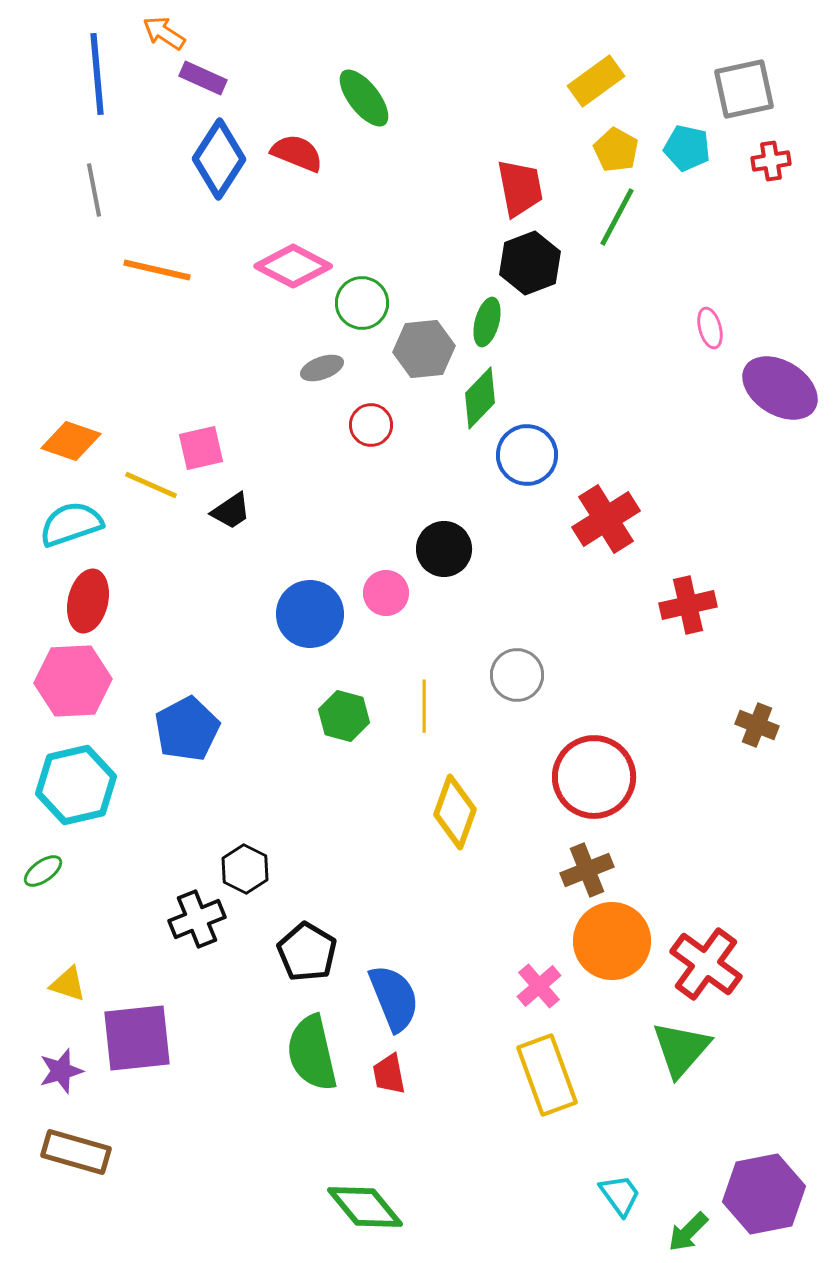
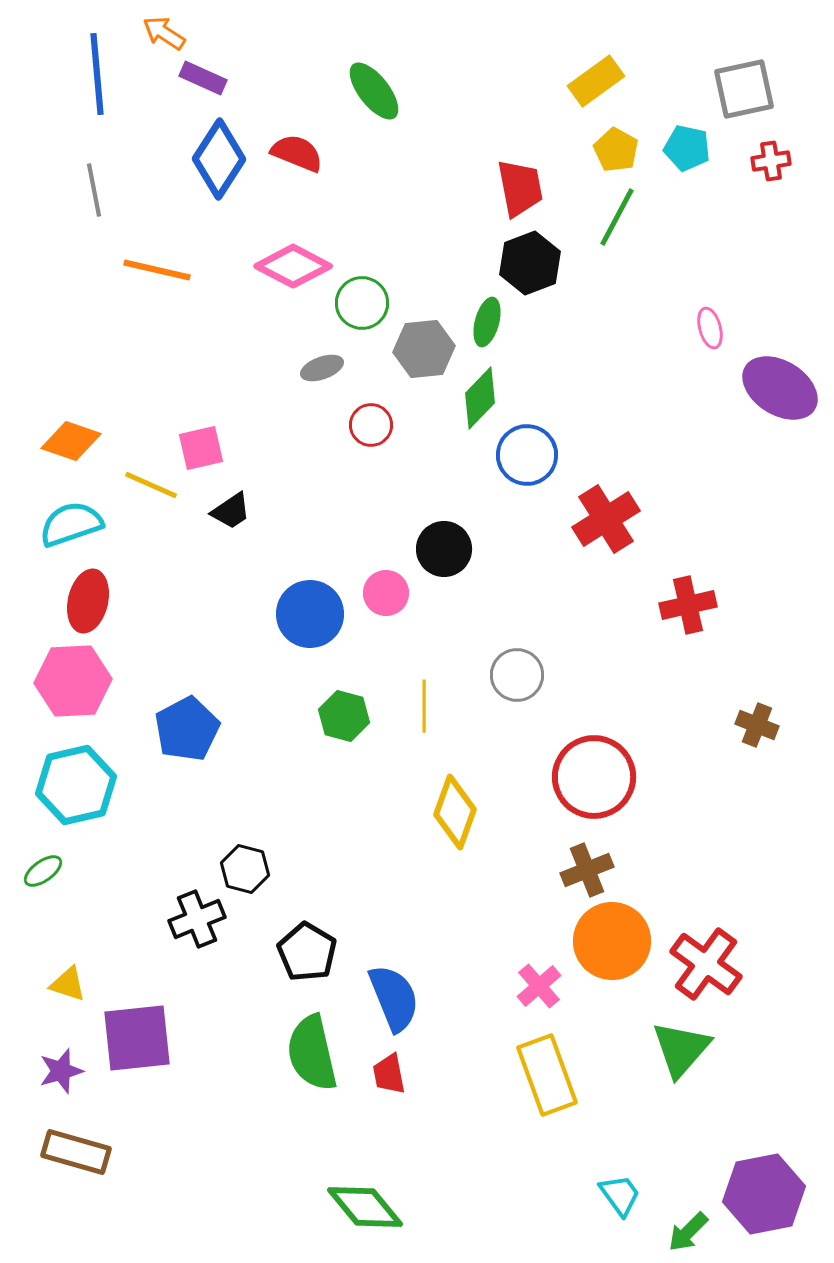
green ellipse at (364, 98): moved 10 px right, 7 px up
black hexagon at (245, 869): rotated 12 degrees counterclockwise
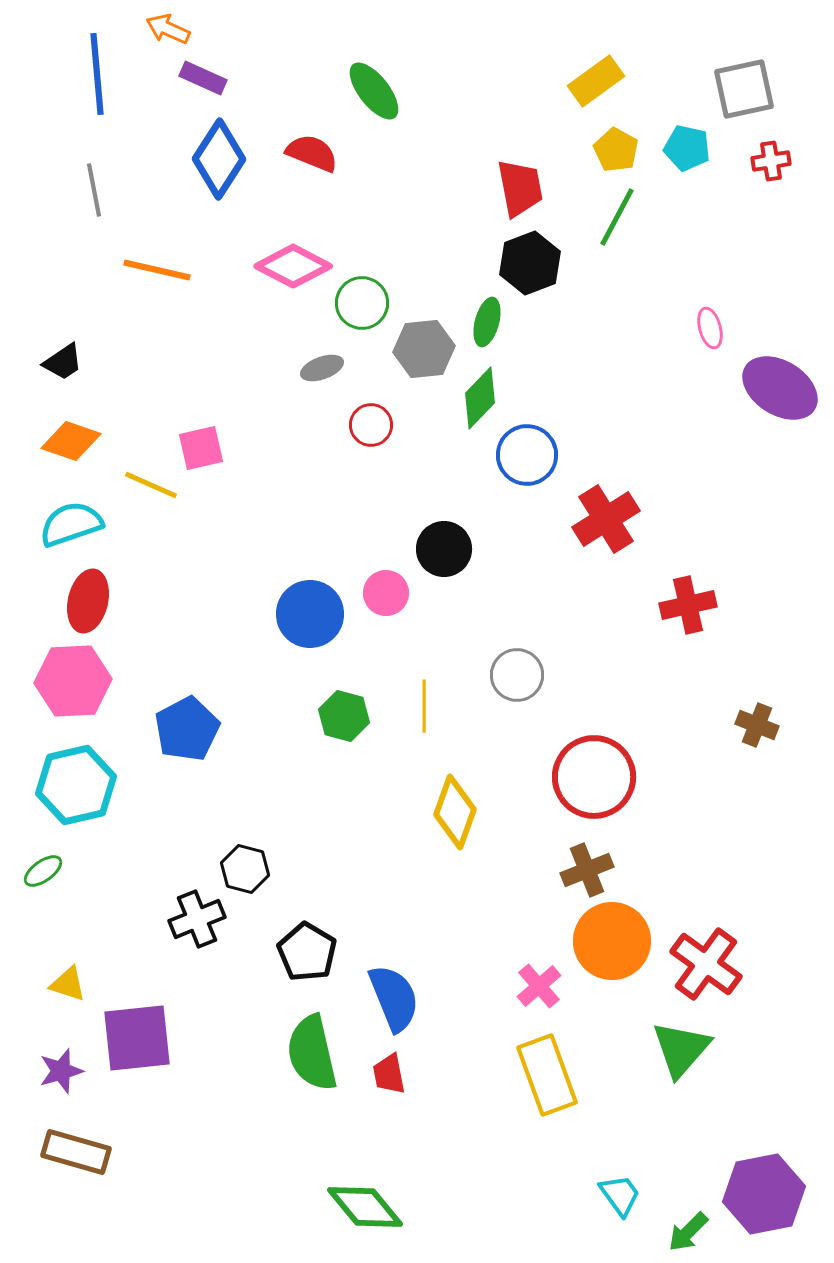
orange arrow at (164, 33): moved 4 px right, 4 px up; rotated 9 degrees counterclockwise
red semicircle at (297, 153): moved 15 px right
black trapezoid at (231, 511): moved 168 px left, 149 px up
